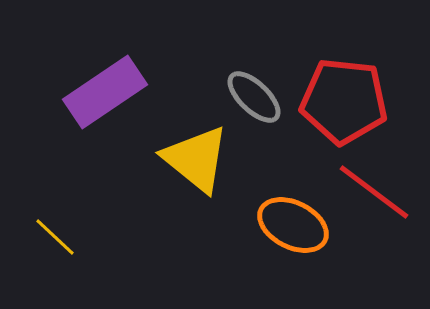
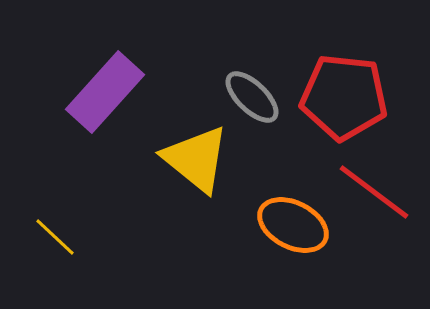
purple rectangle: rotated 14 degrees counterclockwise
gray ellipse: moved 2 px left
red pentagon: moved 4 px up
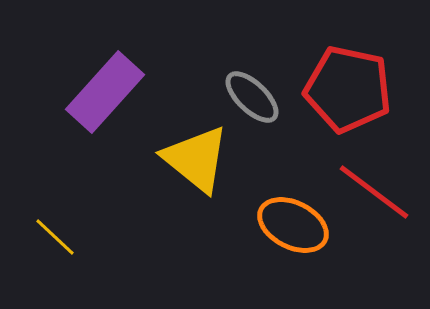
red pentagon: moved 4 px right, 8 px up; rotated 6 degrees clockwise
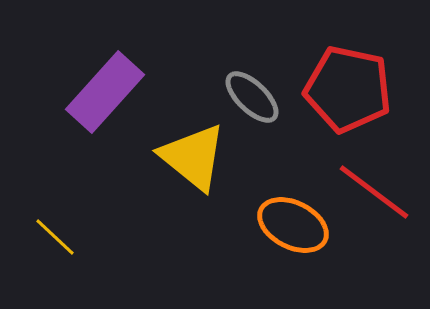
yellow triangle: moved 3 px left, 2 px up
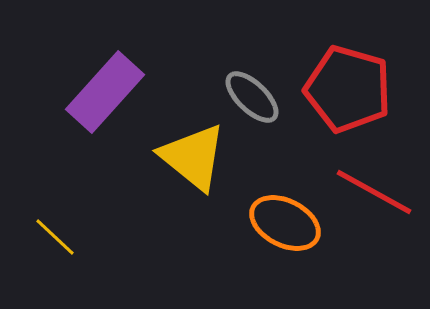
red pentagon: rotated 4 degrees clockwise
red line: rotated 8 degrees counterclockwise
orange ellipse: moved 8 px left, 2 px up
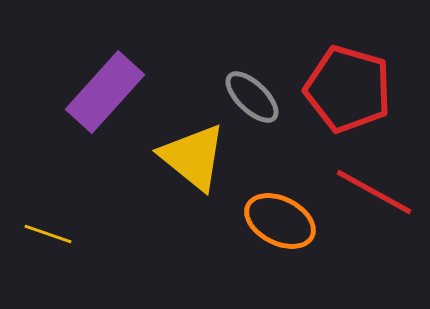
orange ellipse: moved 5 px left, 2 px up
yellow line: moved 7 px left, 3 px up; rotated 24 degrees counterclockwise
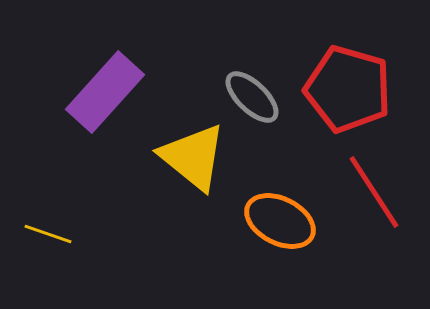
red line: rotated 28 degrees clockwise
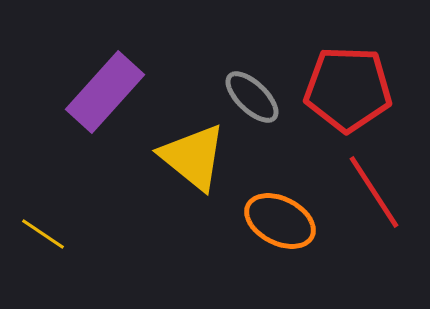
red pentagon: rotated 14 degrees counterclockwise
yellow line: moved 5 px left; rotated 15 degrees clockwise
